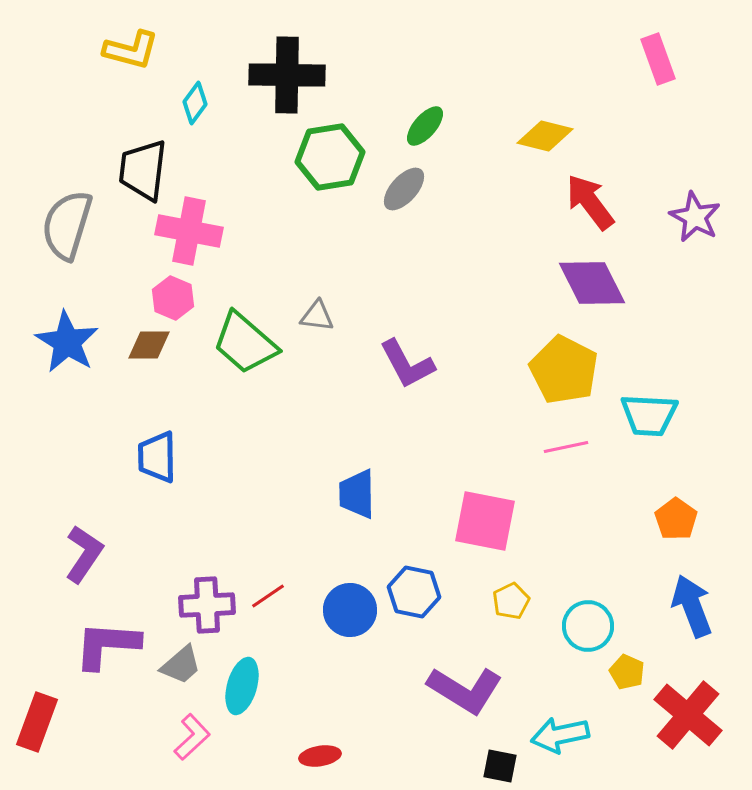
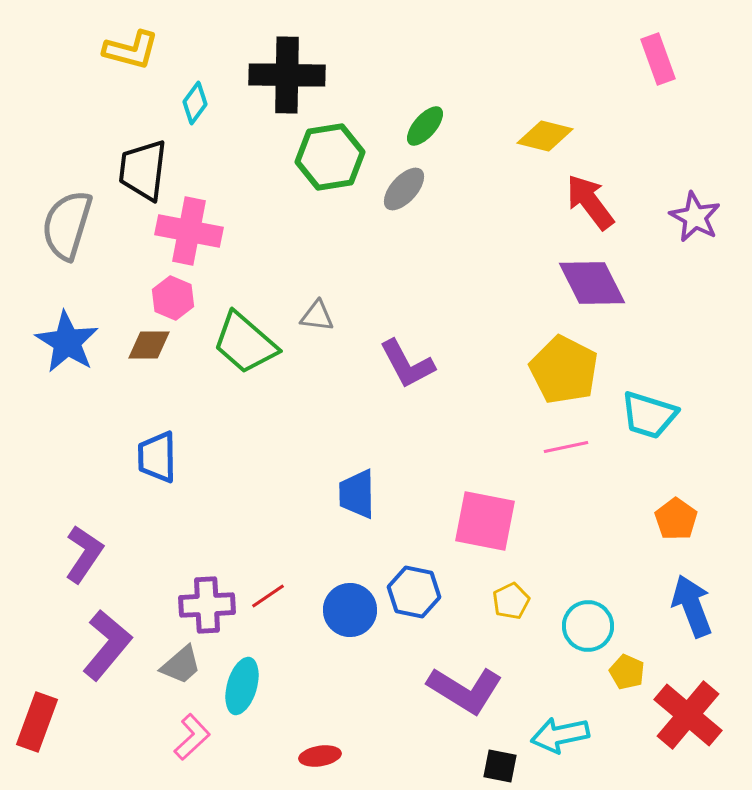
cyan trapezoid at (649, 415): rotated 14 degrees clockwise
purple L-shape at (107, 645): rotated 126 degrees clockwise
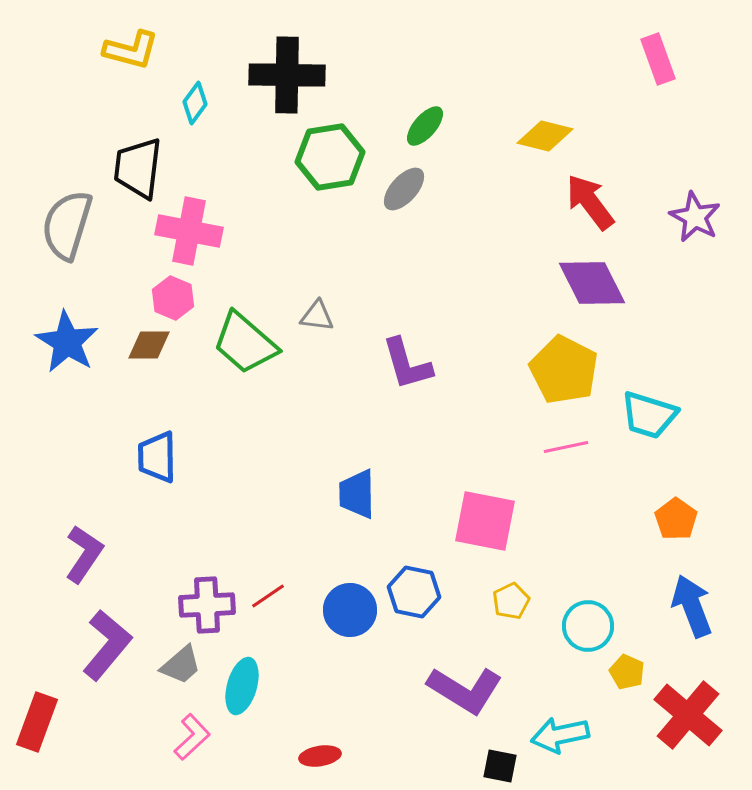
black trapezoid at (143, 170): moved 5 px left, 2 px up
purple L-shape at (407, 364): rotated 12 degrees clockwise
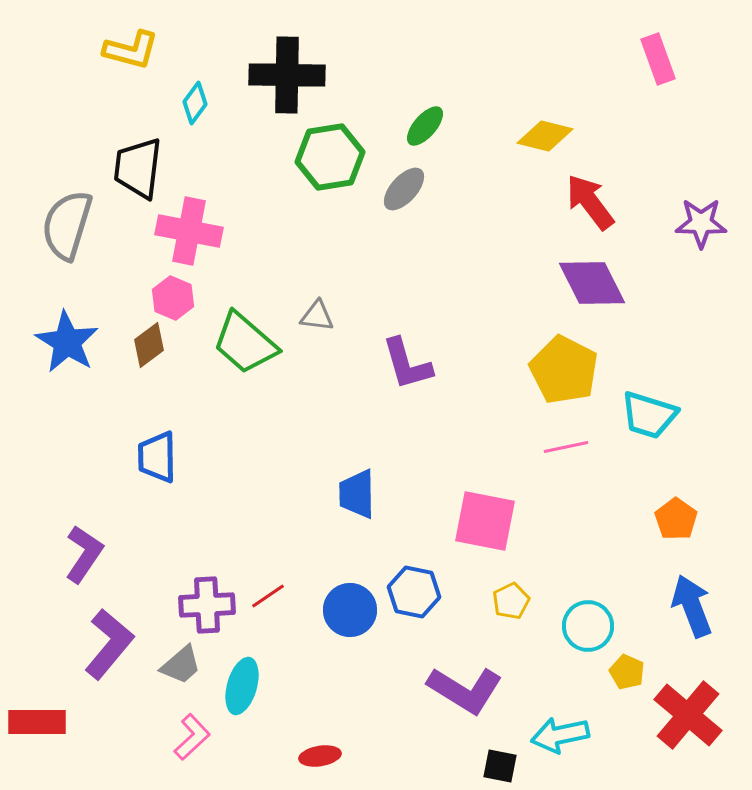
purple star at (695, 217): moved 6 px right, 6 px down; rotated 27 degrees counterclockwise
brown diamond at (149, 345): rotated 36 degrees counterclockwise
purple L-shape at (107, 645): moved 2 px right, 1 px up
red rectangle at (37, 722): rotated 70 degrees clockwise
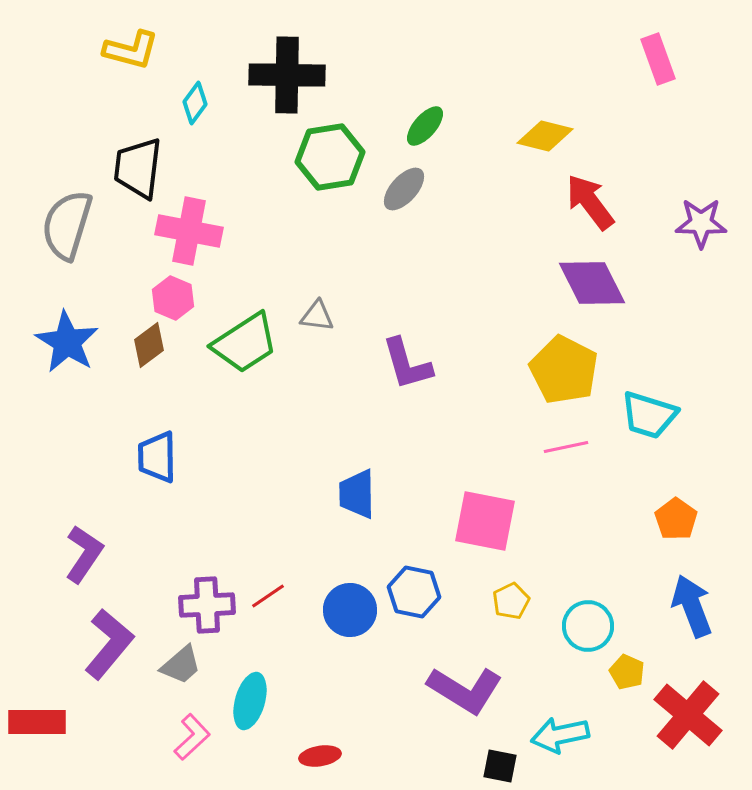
green trapezoid at (245, 343): rotated 74 degrees counterclockwise
cyan ellipse at (242, 686): moved 8 px right, 15 px down
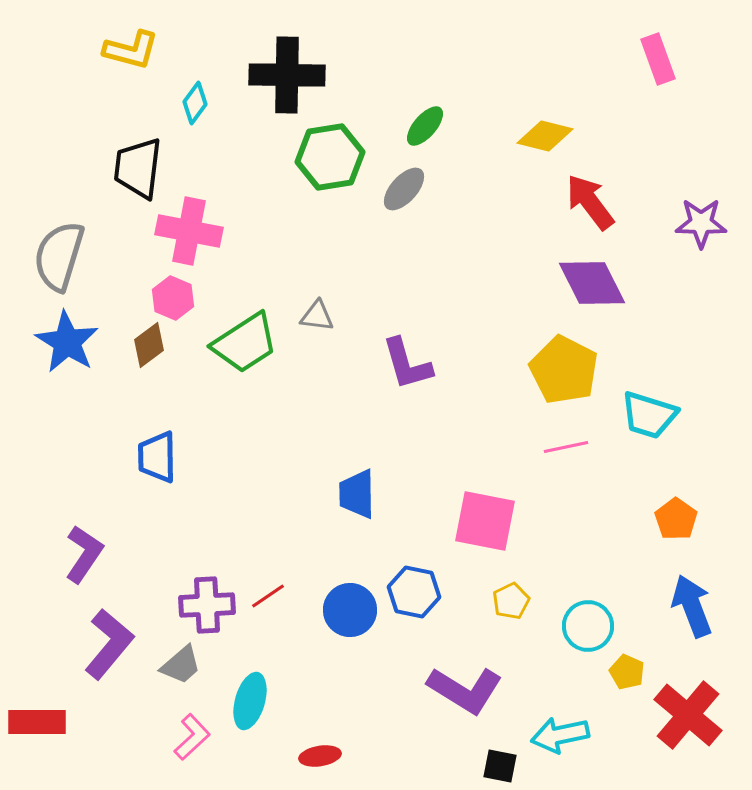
gray semicircle at (67, 225): moved 8 px left, 31 px down
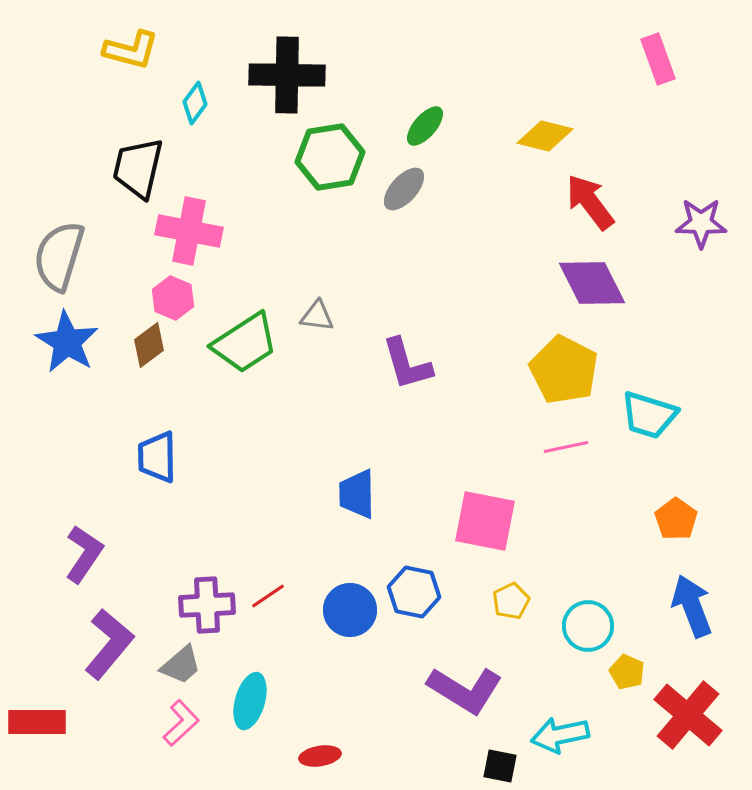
black trapezoid at (138, 168): rotated 6 degrees clockwise
pink L-shape at (192, 737): moved 11 px left, 14 px up
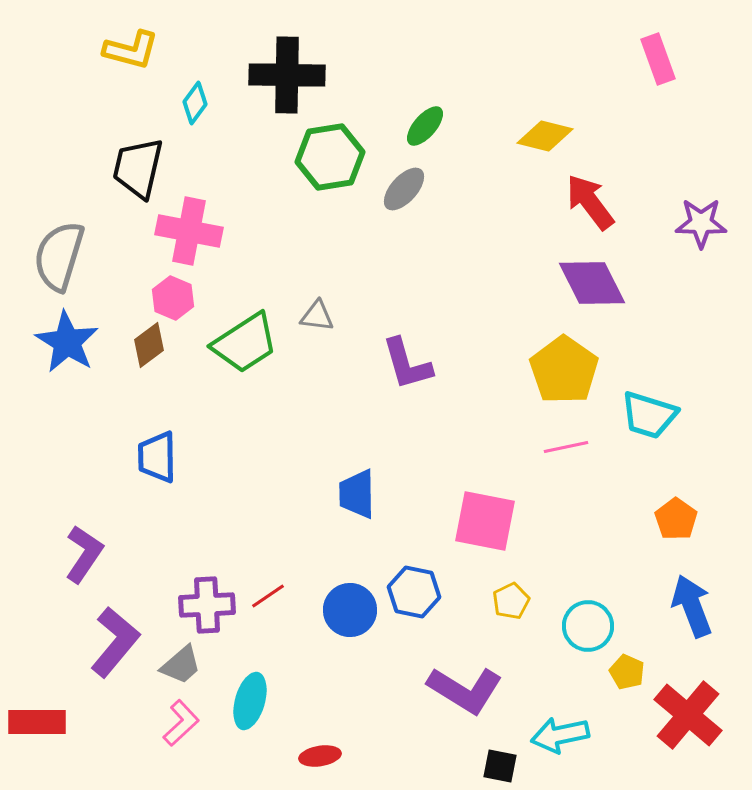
yellow pentagon at (564, 370): rotated 8 degrees clockwise
purple L-shape at (109, 644): moved 6 px right, 2 px up
